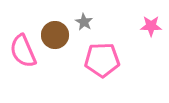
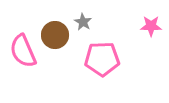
gray star: moved 1 px left
pink pentagon: moved 1 px up
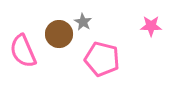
brown circle: moved 4 px right, 1 px up
pink pentagon: rotated 16 degrees clockwise
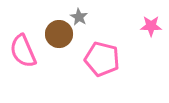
gray star: moved 4 px left, 5 px up
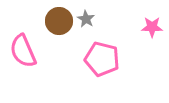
gray star: moved 7 px right, 2 px down
pink star: moved 1 px right, 1 px down
brown circle: moved 13 px up
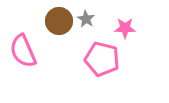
pink star: moved 27 px left, 1 px down
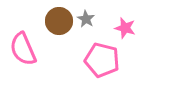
pink star: rotated 15 degrees clockwise
pink semicircle: moved 2 px up
pink pentagon: moved 1 px down
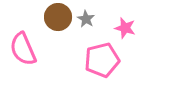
brown circle: moved 1 px left, 4 px up
pink pentagon: rotated 28 degrees counterclockwise
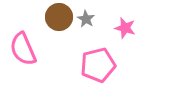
brown circle: moved 1 px right
pink pentagon: moved 4 px left, 5 px down
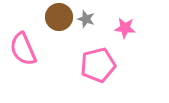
gray star: rotated 12 degrees counterclockwise
pink star: rotated 10 degrees counterclockwise
